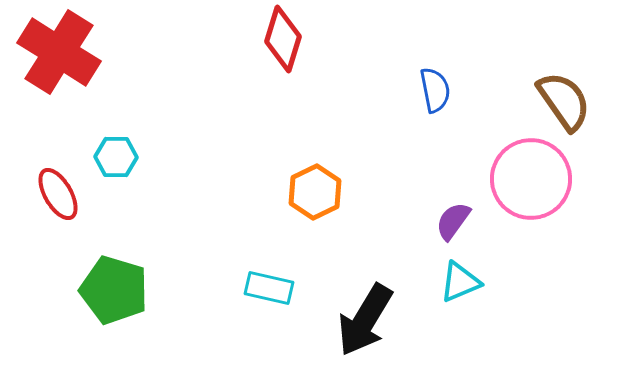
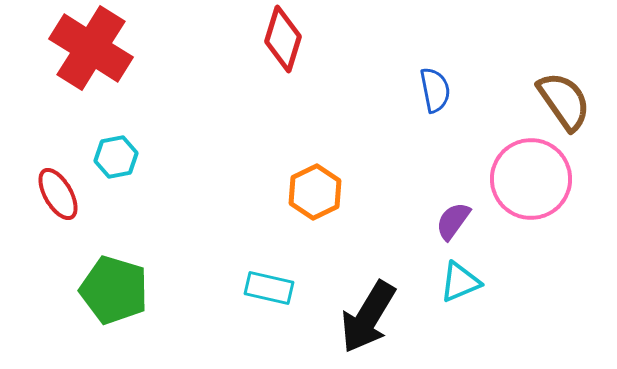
red cross: moved 32 px right, 4 px up
cyan hexagon: rotated 12 degrees counterclockwise
black arrow: moved 3 px right, 3 px up
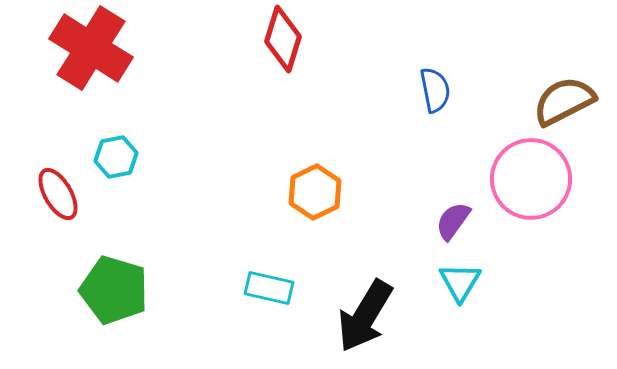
brown semicircle: rotated 82 degrees counterclockwise
cyan triangle: rotated 36 degrees counterclockwise
black arrow: moved 3 px left, 1 px up
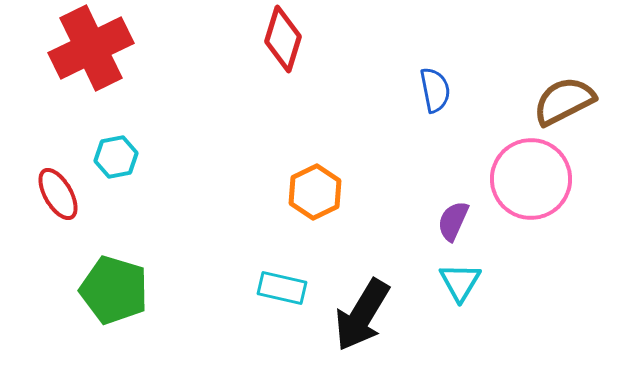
red cross: rotated 32 degrees clockwise
purple semicircle: rotated 12 degrees counterclockwise
cyan rectangle: moved 13 px right
black arrow: moved 3 px left, 1 px up
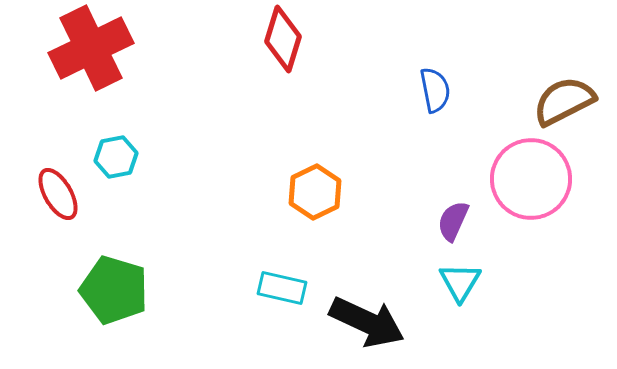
black arrow: moved 5 px right, 7 px down; rotated 96 degrees counterclockwise
